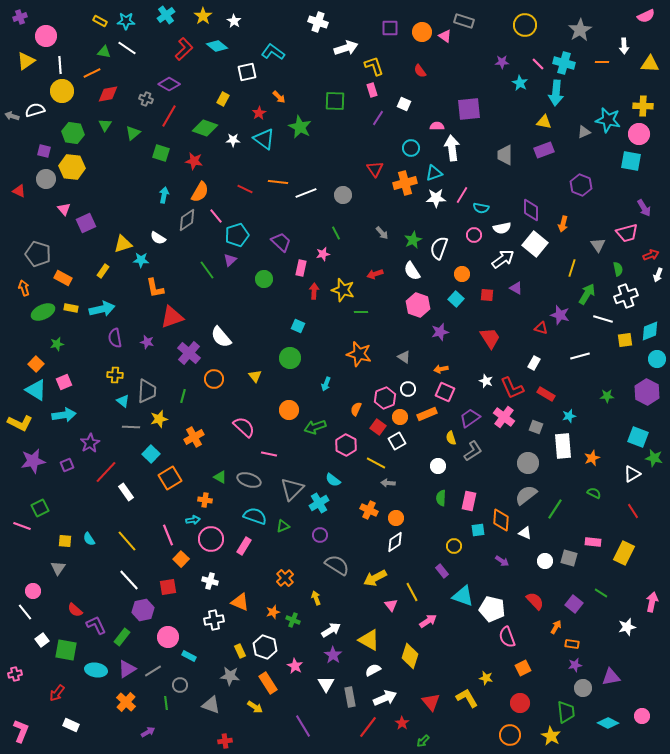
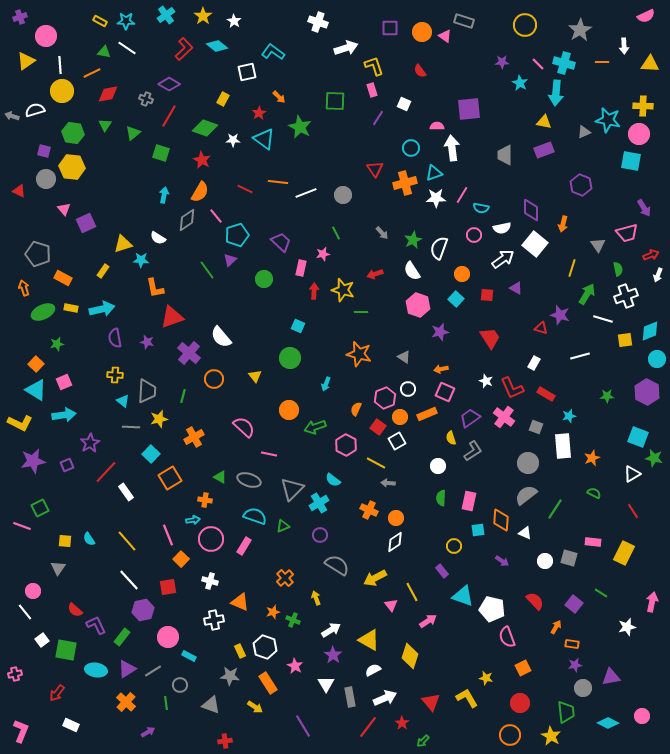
red star at (194, 161): moved 8 px right, 1 px up; rotated 18 degrees clockwise
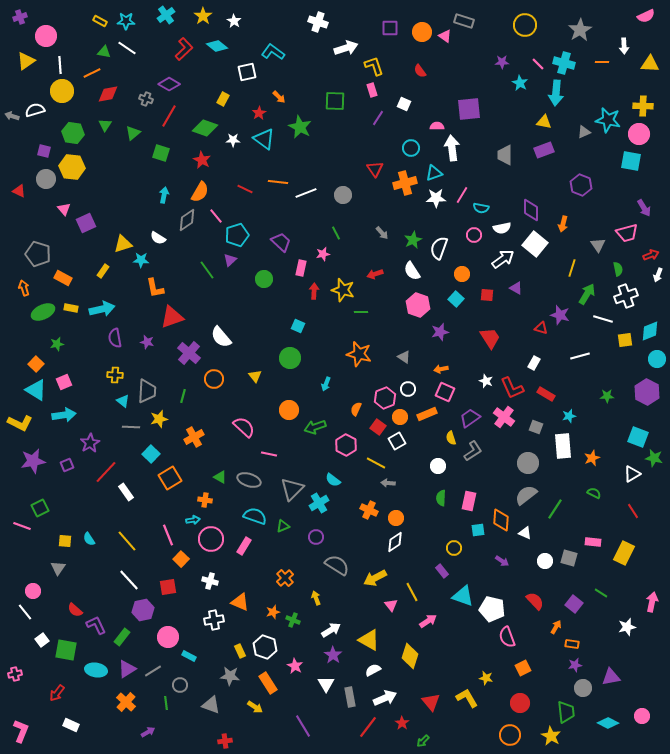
purple circle at (320, 535): moved 4 px left, 2 px down
yellow circle at (454, 546): moved 2 px down
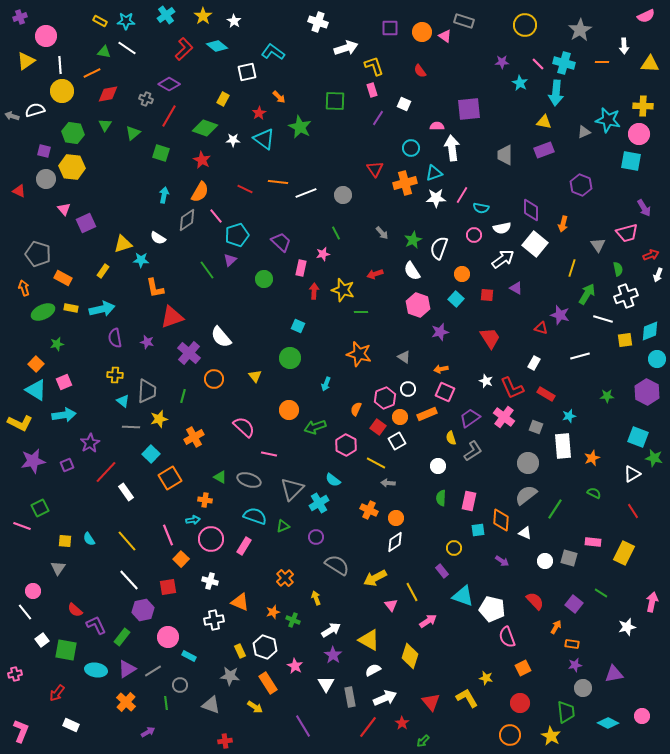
purple triangle at (611, 677): moved 3 px right, 3 px up
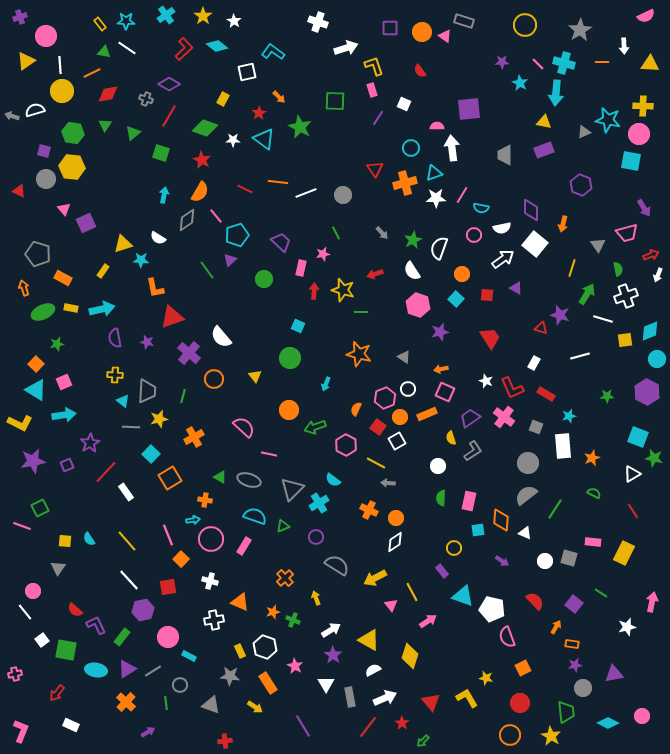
yellow rectangle at (100, 21): moved 3 px down; rotated 24 degrees clockwise
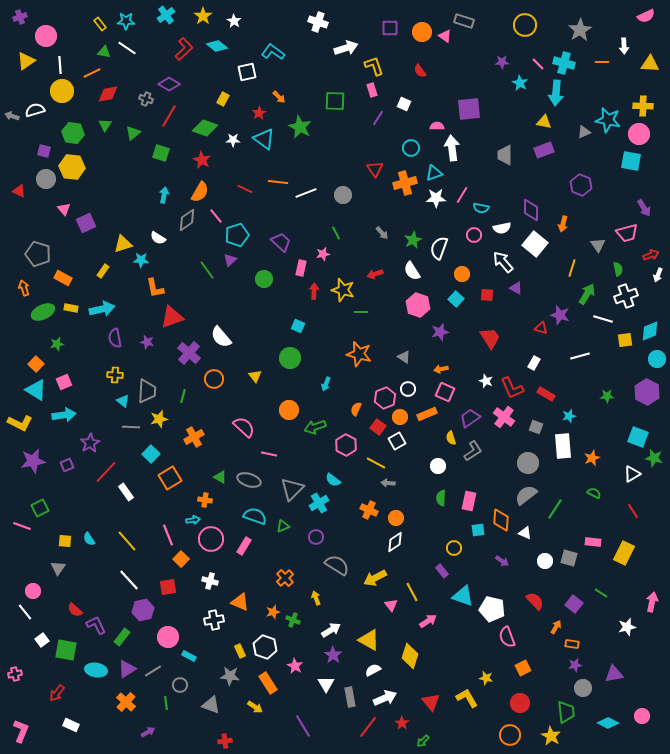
white arrow at (503, 259): moved 3 px down; rotated 95 degrees counterclockwise
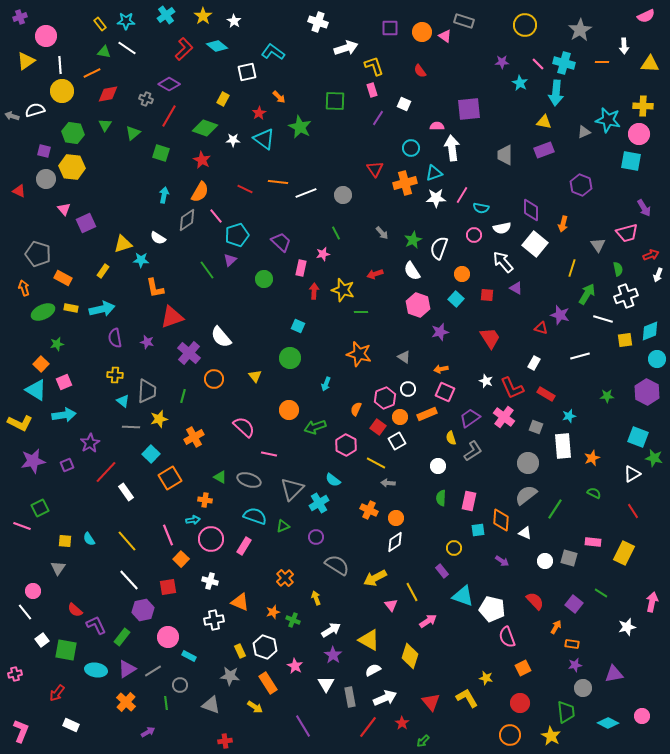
orange square at (36, 364): moved 5 px right
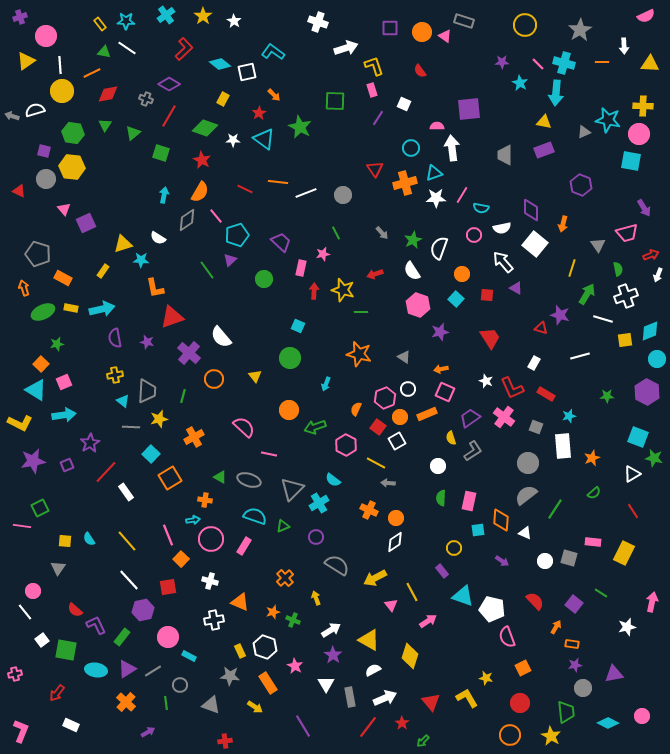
cyan diamond at (217, 46): moved 3 px right, 18 px down
orange arrow at (279, 97): moved 5 px left, 2 px up
yellow cross at (115, 375): rotated 14 degrees counterclockwise
green semicircle at (594, 493): rotated 112 degrees clockwise
pink line at (22, 526): rotated 12 degrees counterclockwise
